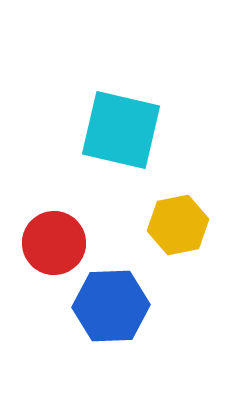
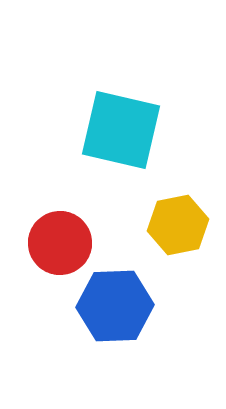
red circle: moved 6 px right
blue hexagon: moved 4 px right
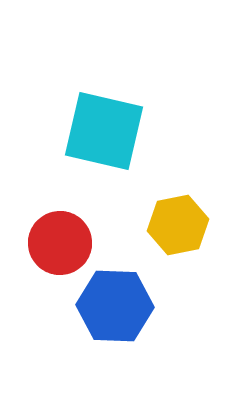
cyan square: moved 17 px left, 1 px down
blue hexagon: rotated 4 degrees clockwise
